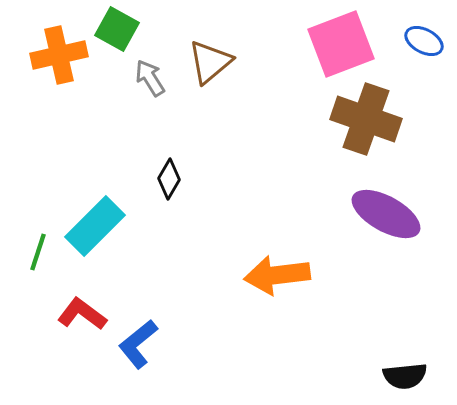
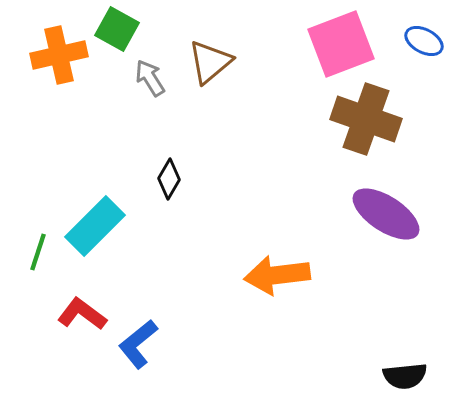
purple ellipse: rotated 4 degrees clockwise
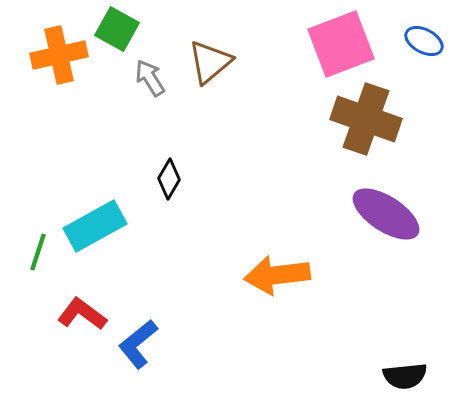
cyan rectangle: rotated 16 degrees clockwise
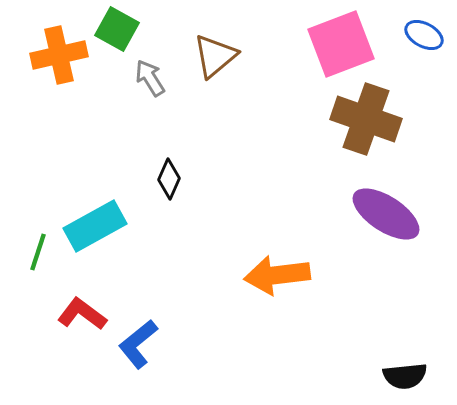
blue ellipse: moved 6 px up
brown triangle: moved 5 px right, 6 px up
black diamond: rotated 6 degrees counterclockwise
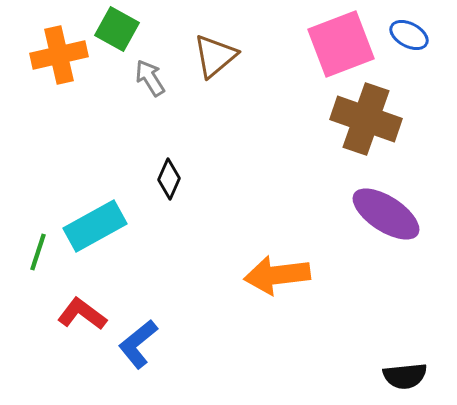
blue ellipse: moved 15 px left
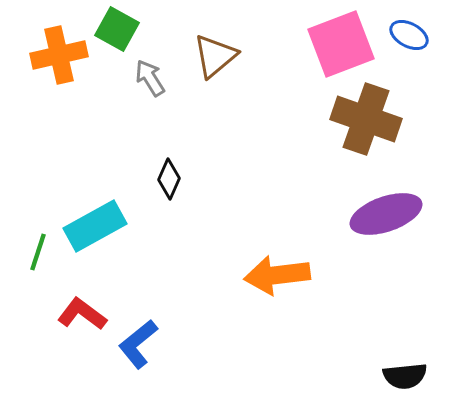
purple ellipse: rotated 52 degrees counterclockwise
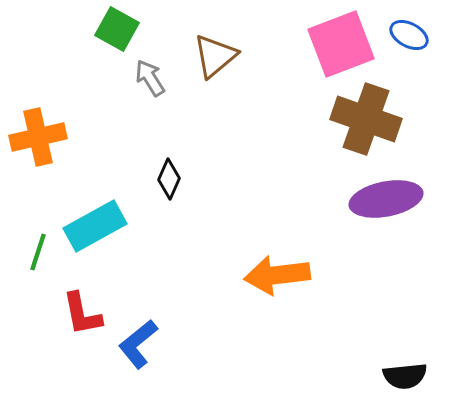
orange cross: moved 21 px left, 82 px down
purple ellipse: moved 15 px up; rotated 8 degrees clockwise
red L-shape: rotated 138 degrees counterclockwise
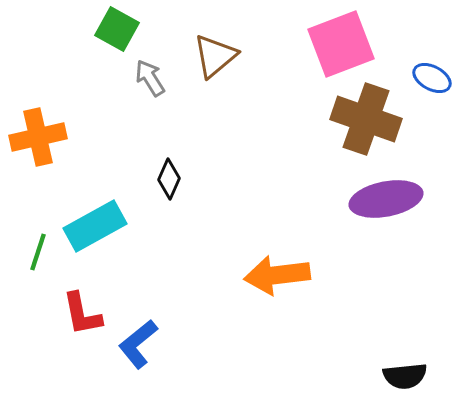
blue ellipse: moved 23 px right, 43 px down
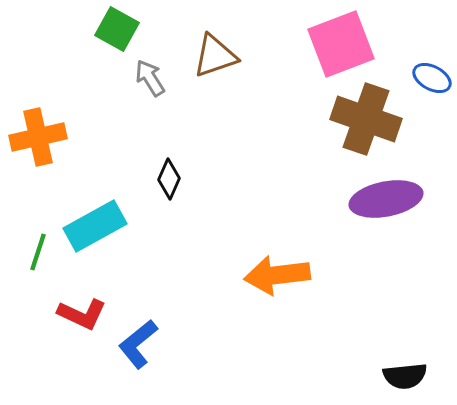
brown triangle: rotated 21 degrees clockwise
red L-shape: rotated 54 degrees counterclockwise
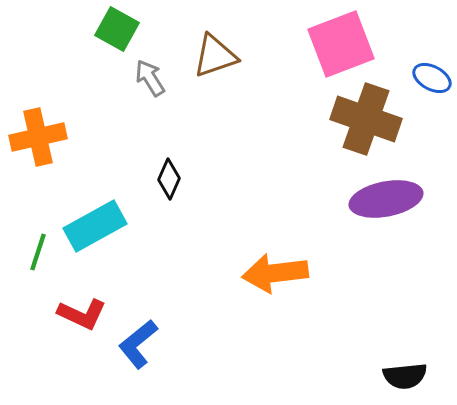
orange arrow: moved 2 px left, 2 px up
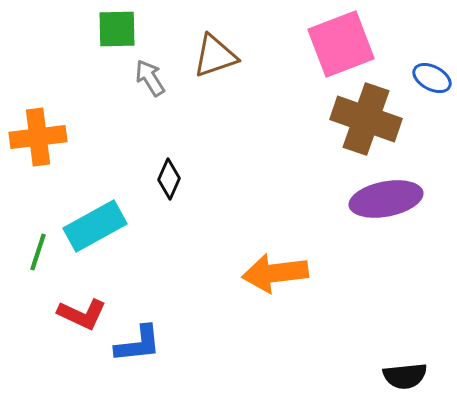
green square: rotated 30 degrees counterclockwise
orange cross: rotated 6 degrees clockwise
blue L-shape: rotated 147 degrees counterclockwise
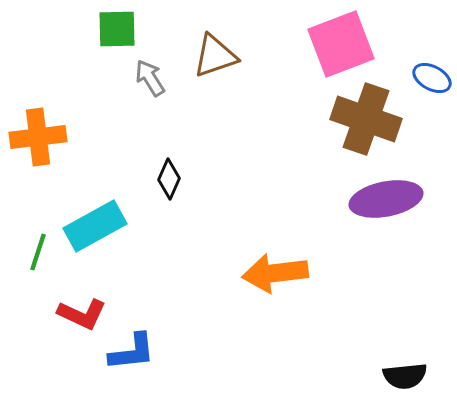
blue L-shape: moved 6 px left, 8 px down
